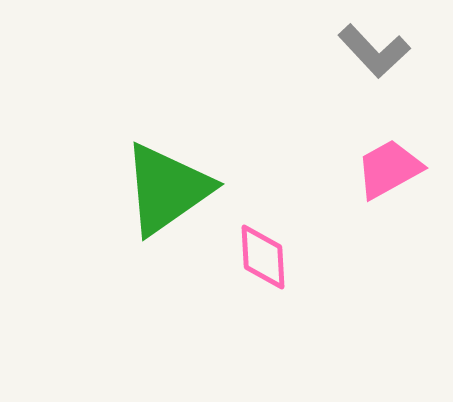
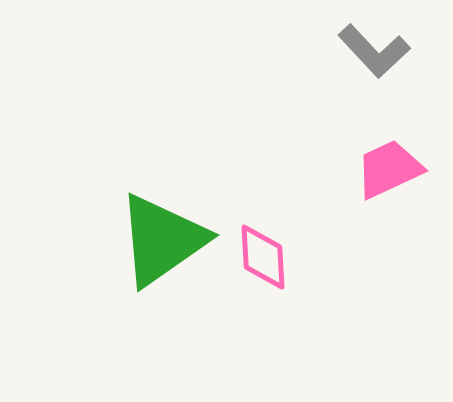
pink trapezoid: rotated 4 degrees clockwise
green triangle: moved 5 px left, 51 px down
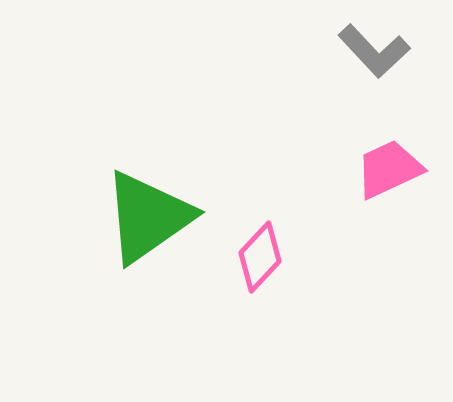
green triangle: moved 14 px left, 23 px up
pink diamond: moved 3 px left; rotated 46 degrees clockwise
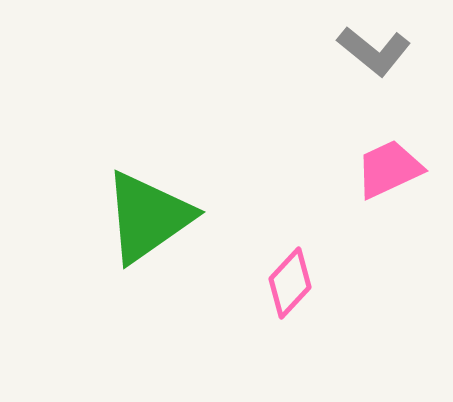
gray L-shape: rotated 8 degrees counterclockwise
pink diamond: moved 30 px right, 26 px down
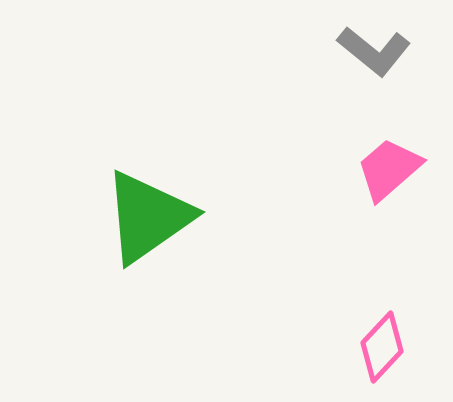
pink trapezoid: rotated 16 degrees counterclockwise
pink diamond: moved 92 px right, 64 px down
